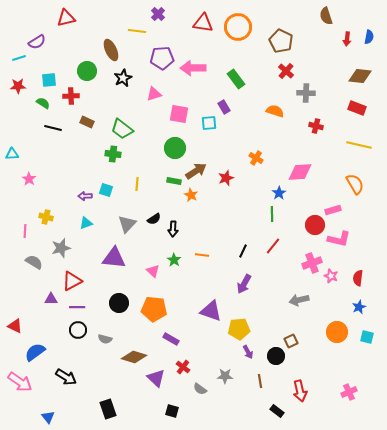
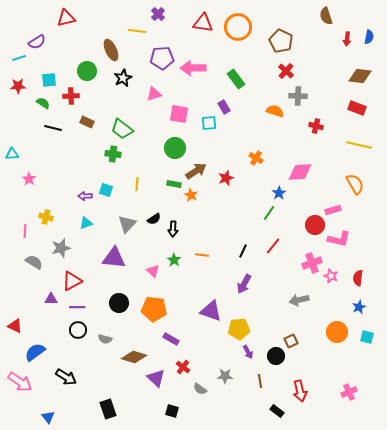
gray cross at (306, 93): moved 8 px left, 3 px down
green rectangle at (174, 181): moved 3 px down
green line at (272, 214): moved 3 px left, 1 px up; rotated 35 degrees clockwise
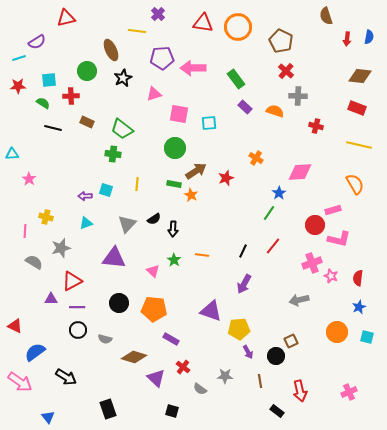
purple rectangle at (224, 107): moved 21 px right; rotated 16 degrees counterclockwise
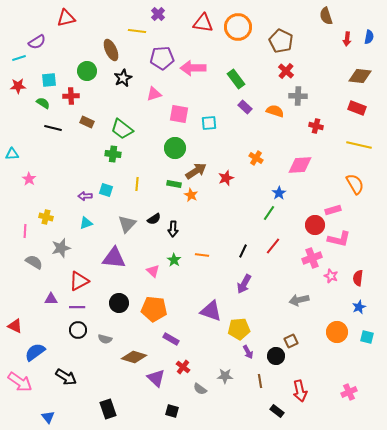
pink diamond at (300, 172): moved 7 px up
pink cross at (312, 263): moved 5 px up
red triangle at (72, 281): moved 7 px right
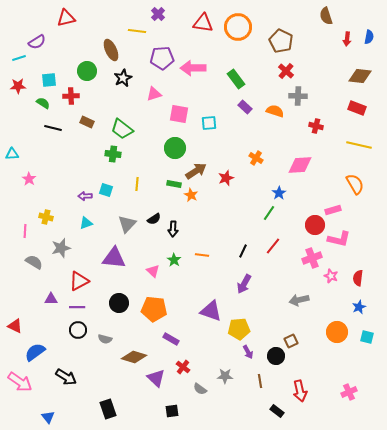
black square at (172, 411): rotated 24 degrees counterclockwise
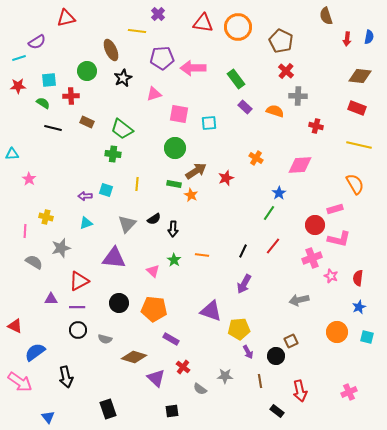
pink rectangle at (333, 210): moved 2 px right, 1 px up
black arrow at (66, 377): rotated 45 degrees clockwise
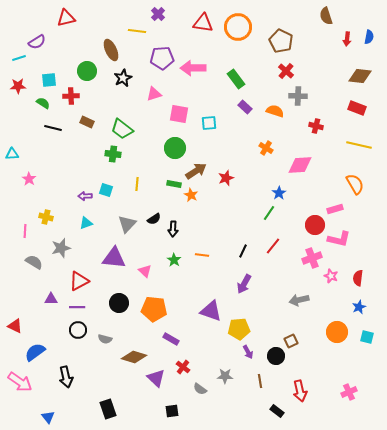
orange cross at (256, 158): moved 10 px right, 10 px up
pink triangle at (153, 271): moved 8 px left
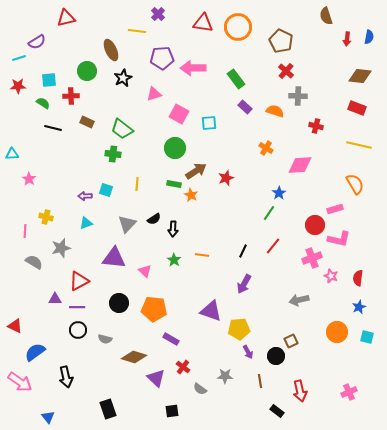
pink square at (179, 114): rotated 18 degrees clockwise
purple triangle at (51, 299): moved 4 px right
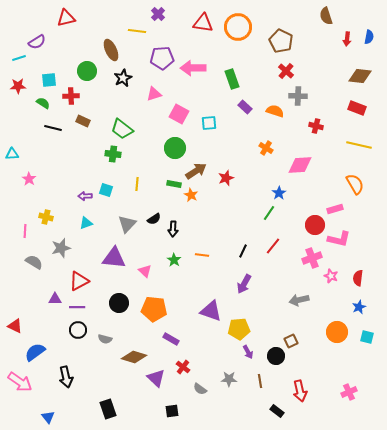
green rectangle at (236, 79): moved 4 px left; rotated 18 degrees clockwise
brown rectangle at (87, 122): moved 4 px left, 1 px up
gray star at (225, 376): moved 4 px right, 3 px down
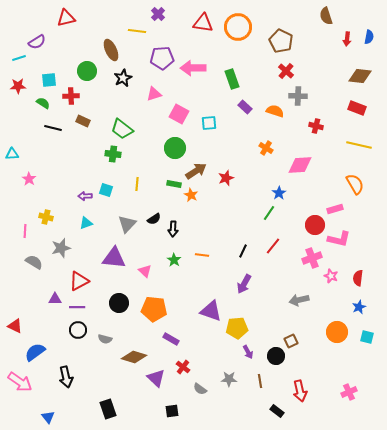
yellow pentagon at (239, 329): moved 2 px left, 1 px up
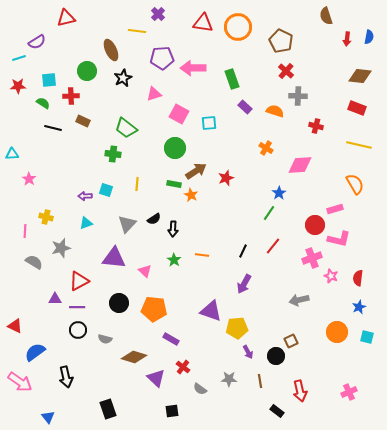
green trapezoid at (122, 129): moved 4 px right, 1 px up
